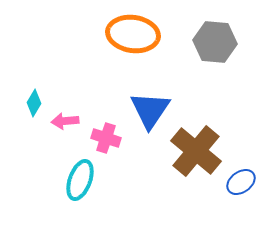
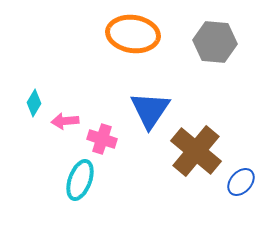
pink cross: moved 4 px left, 1 px down
blue ellipse: rotated 12 degrees counterclockwise
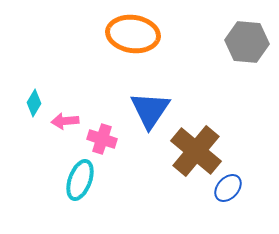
gray hexagon: moved 32 px right
blue ellipse: moved 13 px left, 6 px down
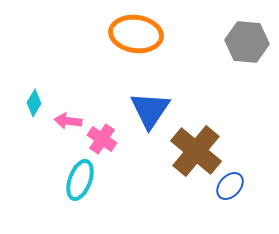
orange ellipse: moved 3 px right
pink arrow: moved 3 px right; rotated 12 degrees clockwise
pink cross: rotated 16 degrees clockwise
blue ellipse: moved 2 px right, 2 px up
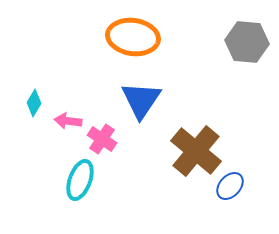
orange ellipse: moved 3 px left, 3 px down
blue triangle: moved 9 px left, 10 px up
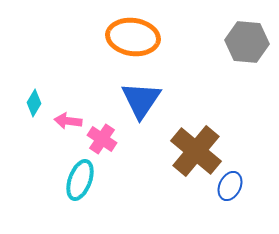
blue ellipse: rotated 16 degrees counterclockwise
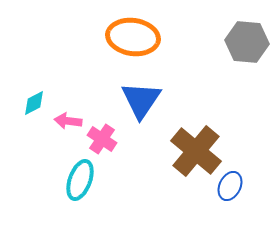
cyan diamond: rotated 32 degrees clockwise
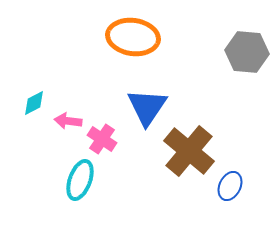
gray hexagon: moved 10 px down
blue triangle: moved 6 px right, 7 px down
brown cross: moved 7 px left
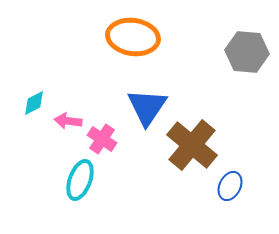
brown cross: moved 3 px right, 6 px up
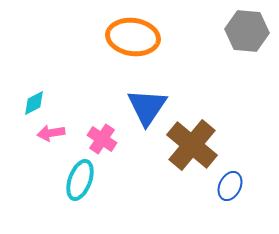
gray hexagon: moved 21 px up
pink arrow: moved 17 px left, 12 px down; rotated 16 degrees counterclockwise
